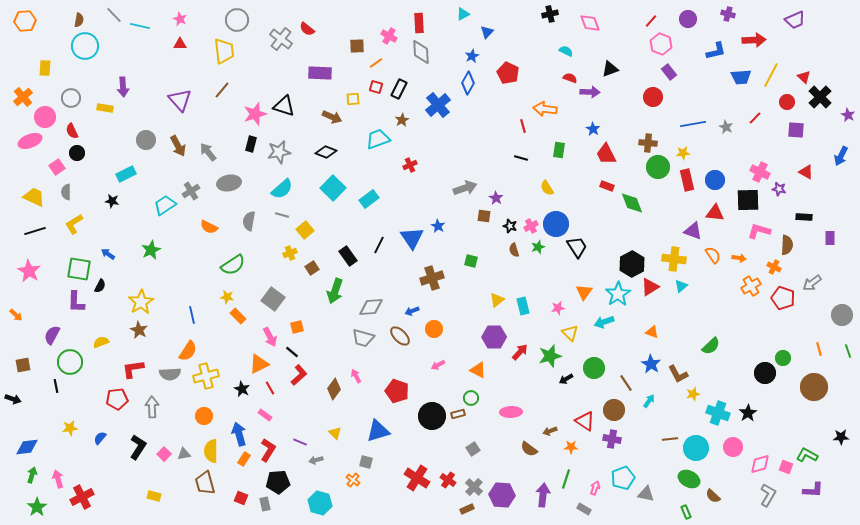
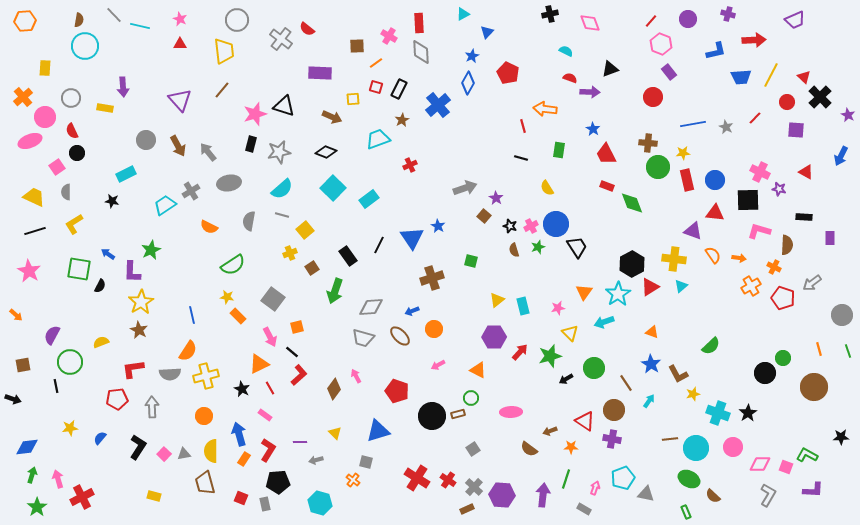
brown square at (484, 216): rotated 32 degrees clockwise
purple L-shape at (76, 302): moved 56 px right, 30 px up
purple line at (300, 442): rotated 24 degrees counterclockwise
pink diamond at (760, 464): rotated 15 degrees clockwise
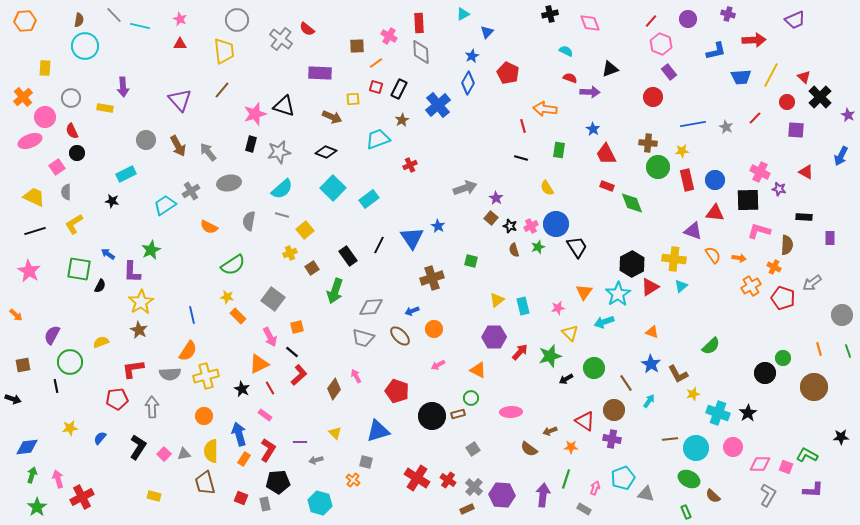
yellow star at (683, 153): moved 1 px left, 2 px up
brown square at (484, 216): moved 7 px right, 2 px down
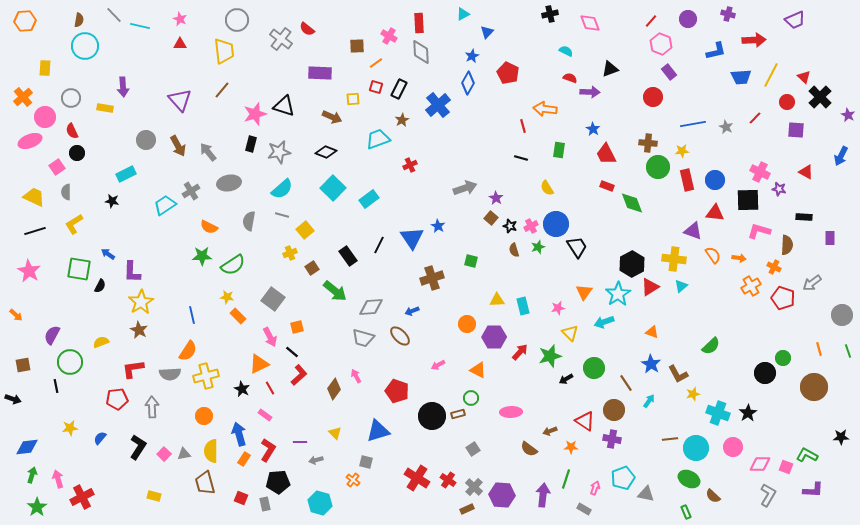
green star at (151, 250): moved 51 px right, 6 px down; rotated 24 degrees clockwise
green arrow at (335, 291): rotated 70 degrees counterclockwise
yellow triangle at (497, 300): rotated 35 degrees clockwise
orange circle at (434, 329): moved 33 px right, 5 px up
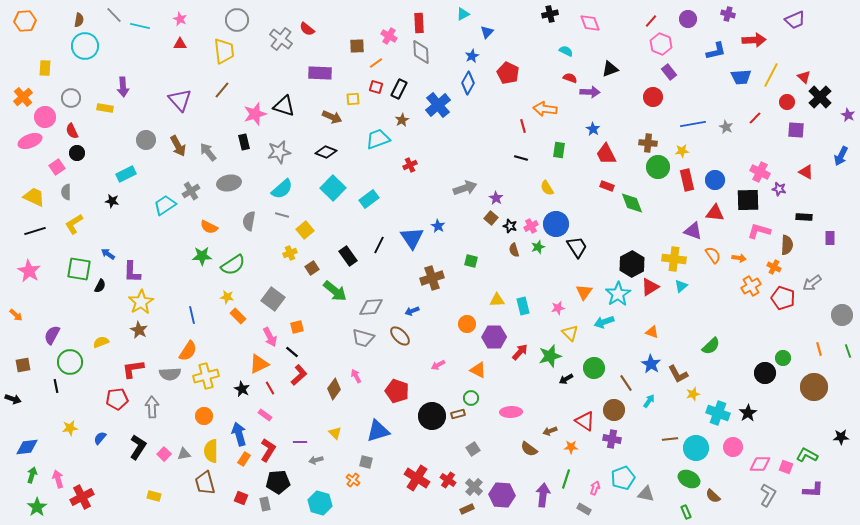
black rectangle at (251, 144): moved 7 px left, 2 px up; rotated 28 degrees counterclockwise
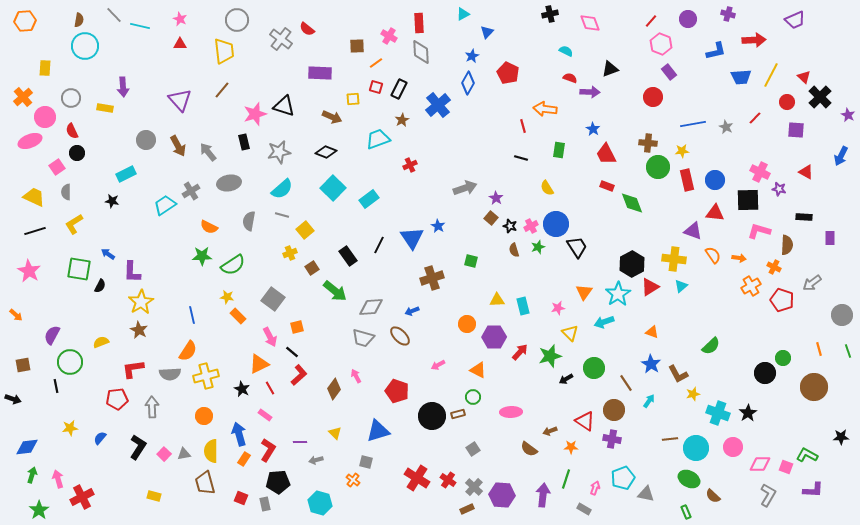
red pentagon at (783, 298): moved 1 px left, 2 px down
green circle at (471, 398): moved 2 px right, 1 px up
green star at (37, 507): moved 2 px right, 3 px down
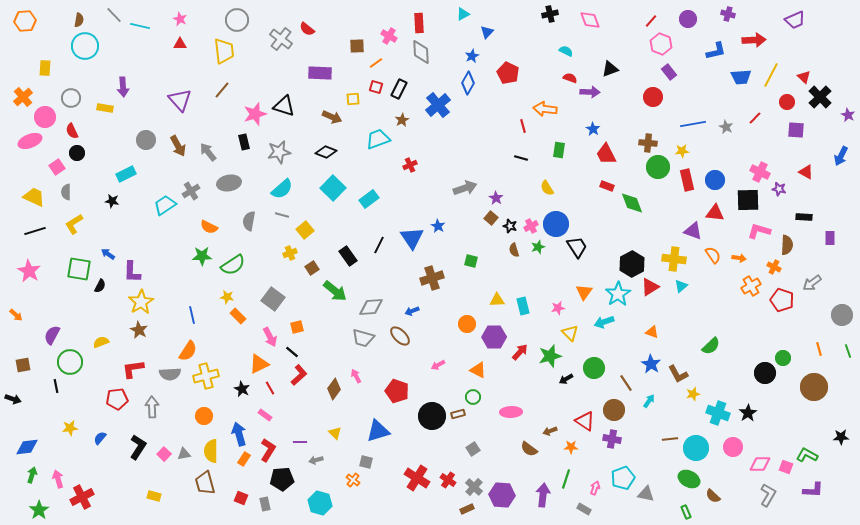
pink diamond at (590, 23): moved 3 px up
black pentagon at (278, 482): moved 4 px right, 3 px up
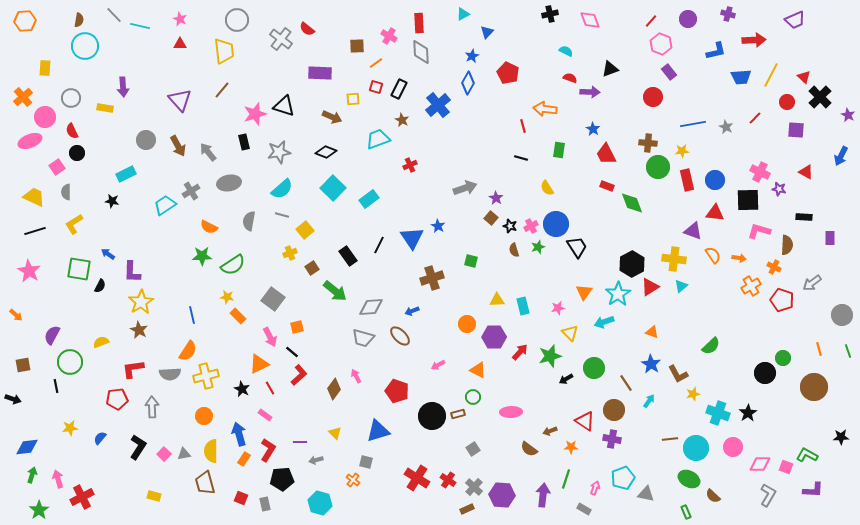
brown star at (402, 120): rotated 16 degrees counterclockwise
